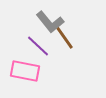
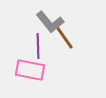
purple line: rotated 45 degrees clockwise
pink rectangle: moved 5 px right, 1 px up
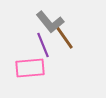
purple line: moved 5 px right, 1 px up; rotated 20 degrees counterclockwise
pink rectangle: moved 2 px up; rotated 16 degrees counterclockwise
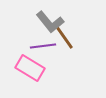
purple line: moved 1 px down; rotated 75 degrees counterclockwise
pink rectangle: rotated 36 degrees clockwise
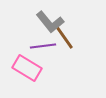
pink rectangle: moved 3 px left
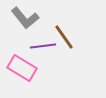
gray L-shape: moved 25 px left, 4 px up
pink rectangle: moved 5 px left
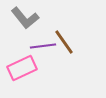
brown line: moved 5 px down
pink rectangle: rotated 56 degrees counterclockwise
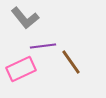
brown line: moved 7 px right, 20 px down
pink rectangle: moved 1 px left, 1 px down
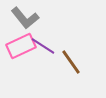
purple line: rotated 40 degrees clockwise
pink rectangle: moved 23 px up
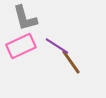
gray L-shape: rotated 24 degrees clockwise
purple line: moved 14 px right
